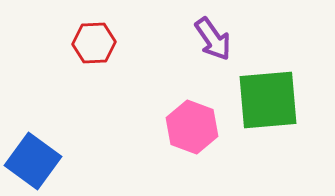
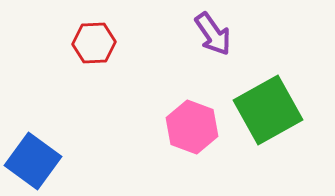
purple arrow: moved 5 px up
green square: moved 10 px down; rotated 24 degrees counterclockwise
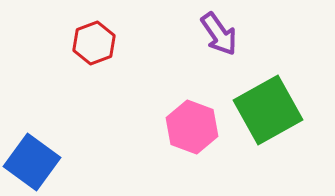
purple arrow: moved 6 px right
red hexagon: rotated 18 degrees counterclockwise
blue square: moved 1 px left, 1 px down
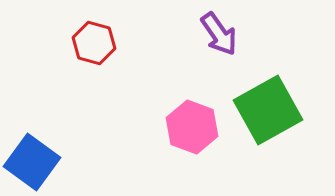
red hexagon: rotated 24 degrees counterclockwise
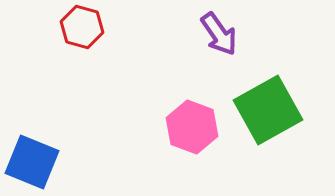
red hexagon: moved 12 px left, 16 px up
blue square: rotated 14 degrees counterclockwise
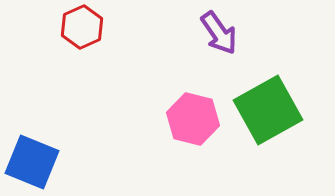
red hexagon: rotated 21 degrees clockwise
purple arrow: moved 1 px up
pink hexagon: moved 1 px right, 8 px up; rotated 6 degrees counterclockwise
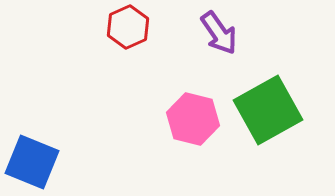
red hexagon: moved 46 px right
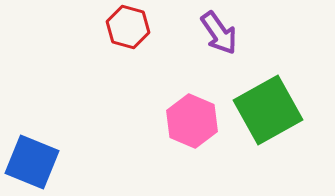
red hexagon: rotated 21 degrees counterclockwise
pink hexagon: moved 1 px left, 2 px down; rotated 9 degrees clockwise
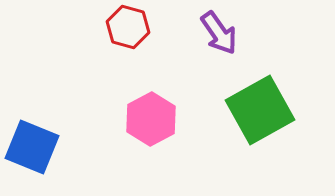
green square: moved 8 px left
pink hexagon: moved 41 px left, 2 px up; rotated 9 degrees clockwise
blue square: moved 15 px up
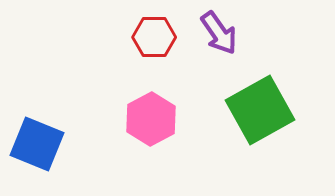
red hexagon: moved 26 px right, 10 px down; rotated 15 degrees counterclockwise
blue square: moved 5 px right, 3 px up
